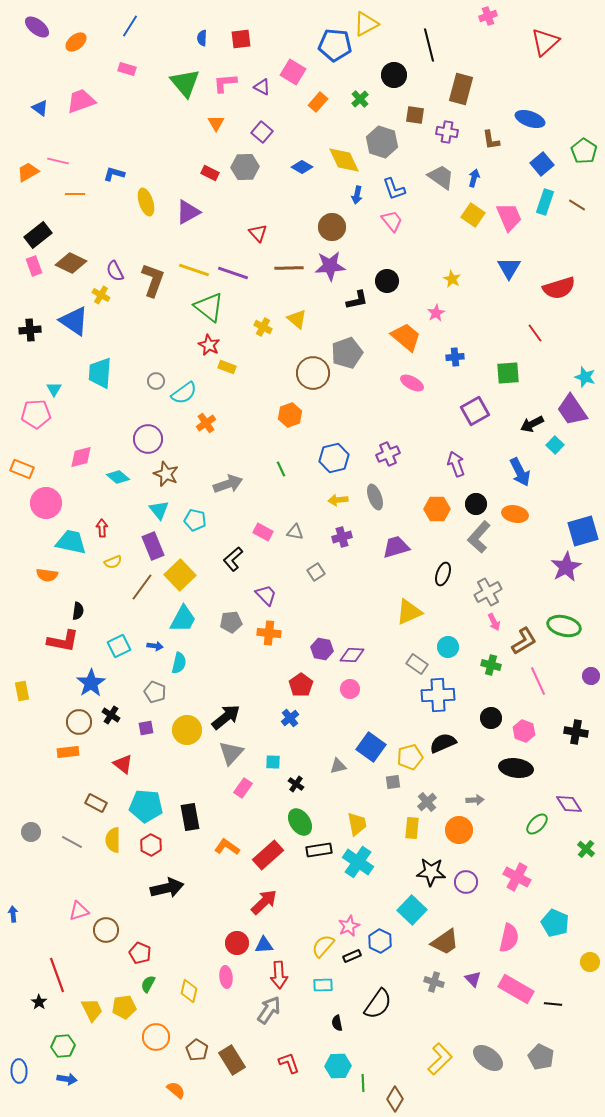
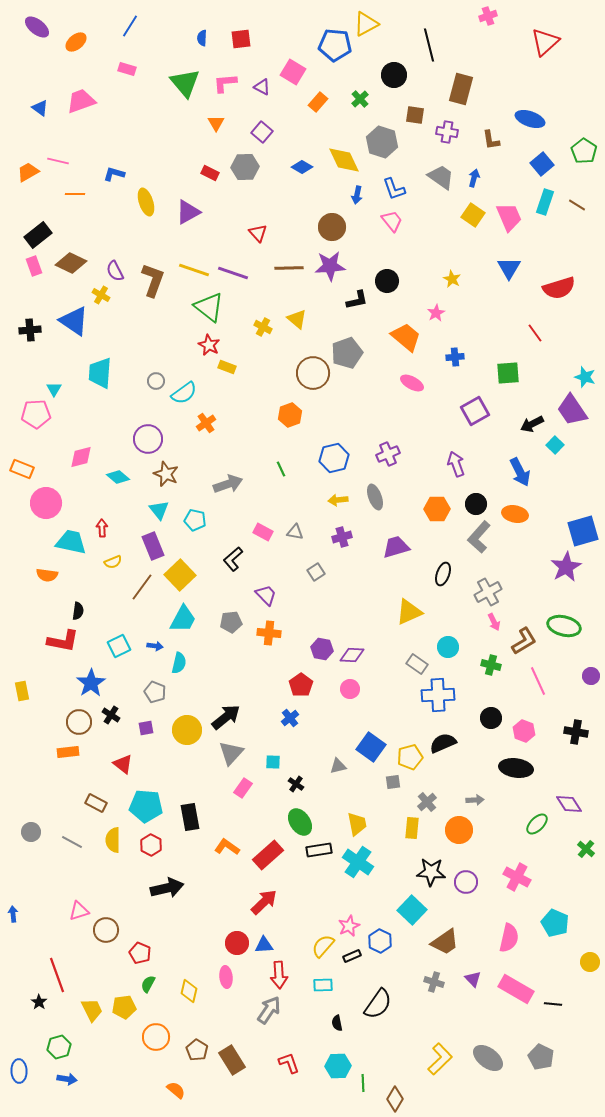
green hexagon at (63, 1046): moved 4 px left, 1 px down; rotated 10 degrees counterclockwise
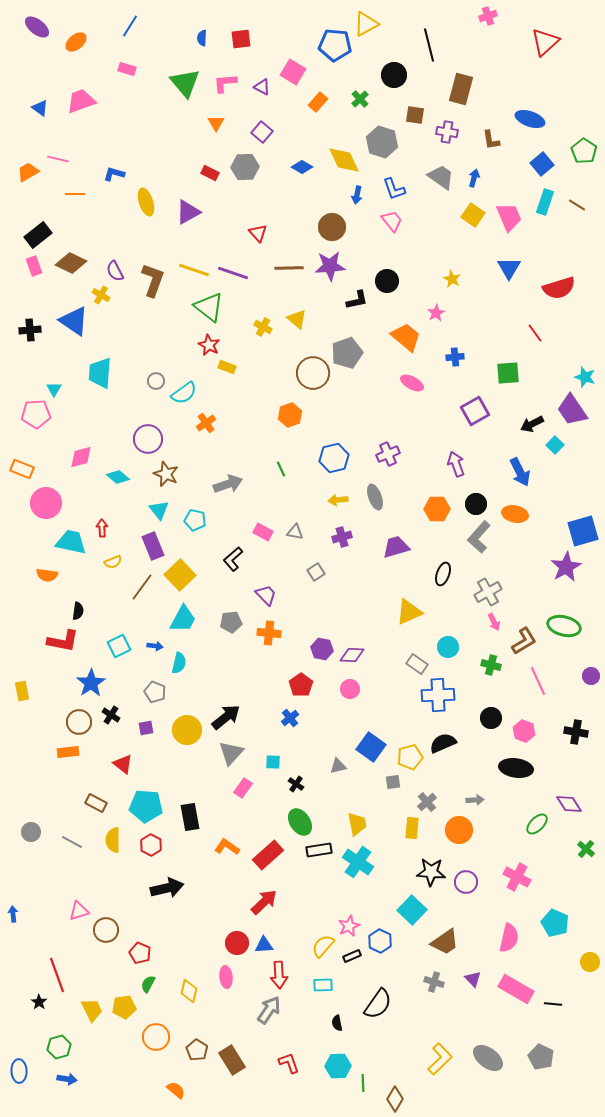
pink line at (58, 161): moved 2 px up
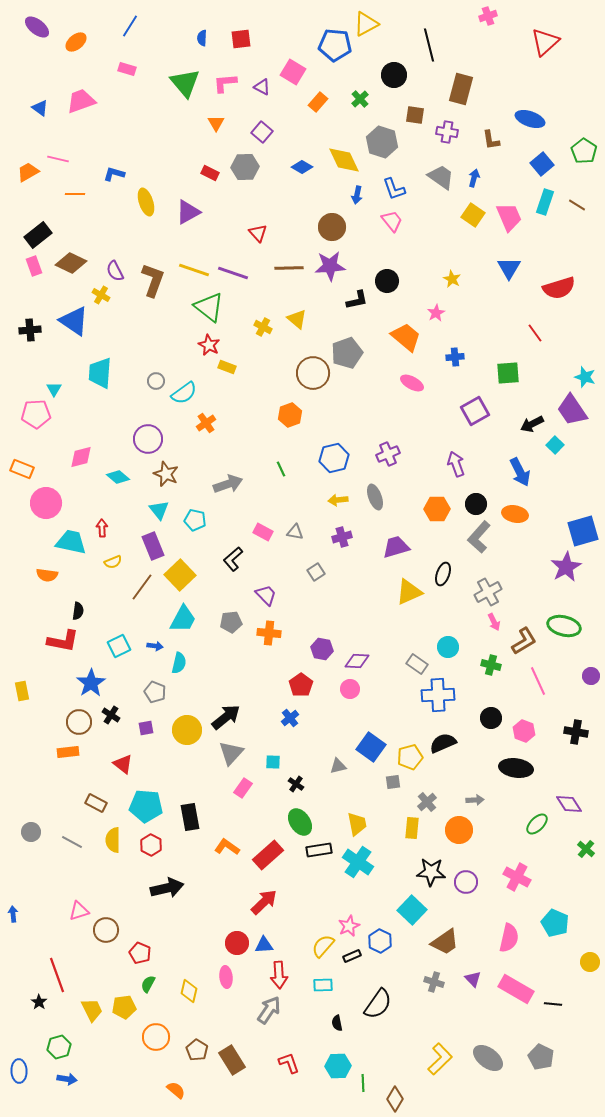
yellow triangle at (409, 612): moved 20 px up
purple diamond at (352, 655): moved 5 px right, 6 px down
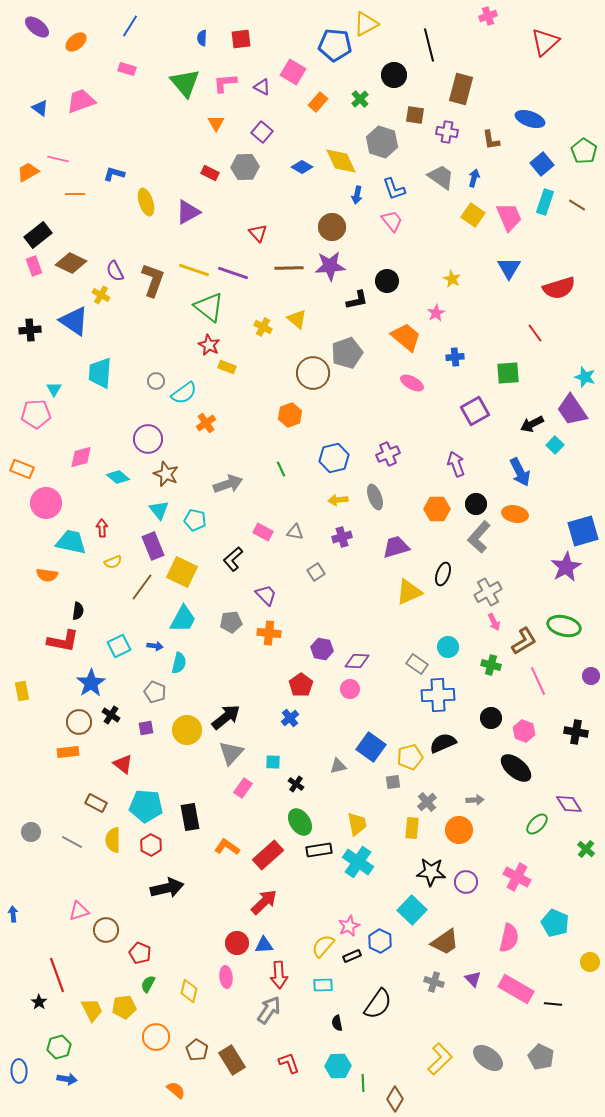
yellow diamond at (344, 160): moved 3 px left, 1 px down
yellow square at (180, 575): moved 2 px right, 3 px up; rotated 20 degrees counterclockwise
black ellipse at (516, 768): rotated 32 degrees clockwise
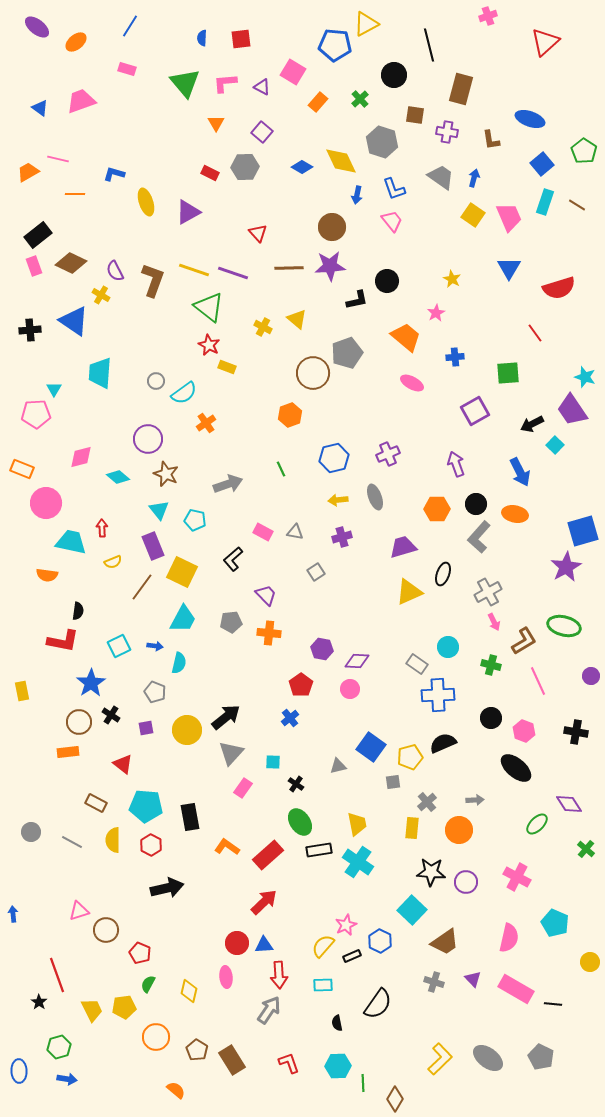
purple trapezoid at (396, 547): moved 7 px right
pink star at (349, 926): moved 3 px left, 1 px up
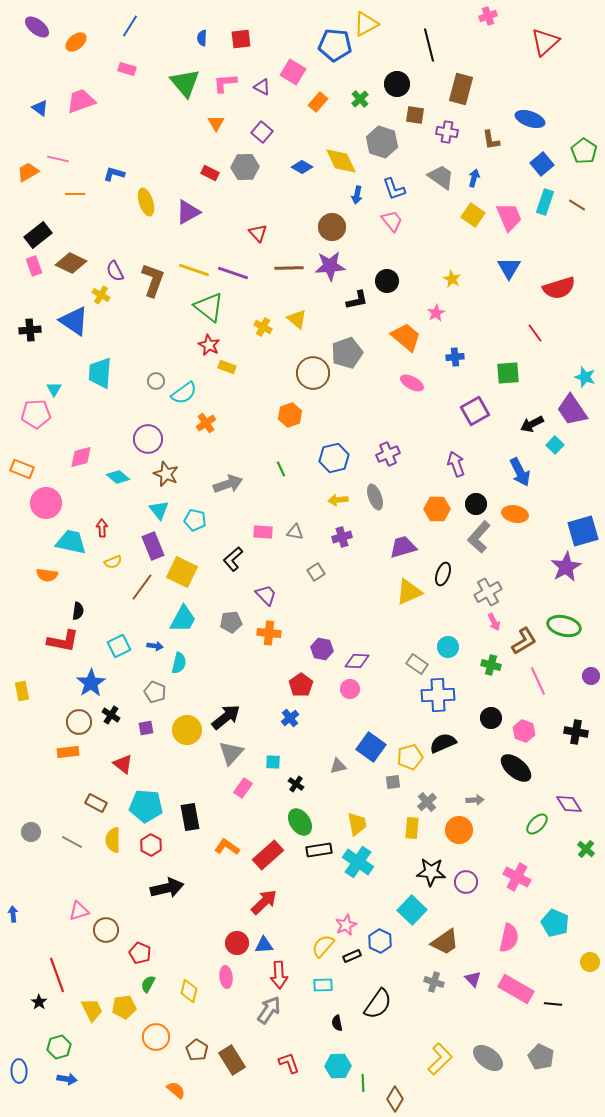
black circle at (394, 75): moved 3 px right, 9 px down
pink rectangle at (263, 532): rotated 24 degrees counterclockwise
